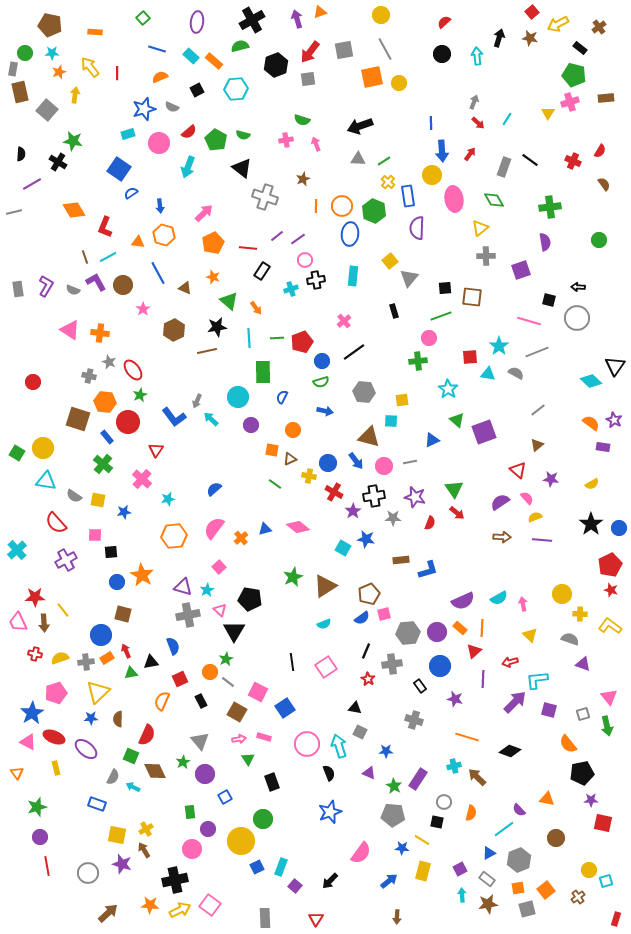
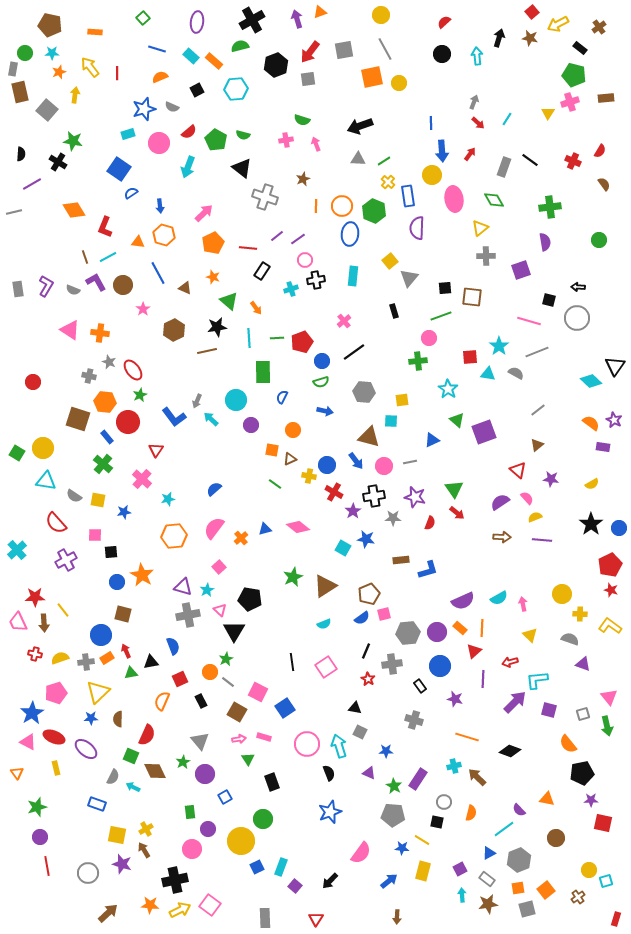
cyan circle at (238, 397): moved 2 px left, 3 px down
blue circle at (328, 463): moved 1 px left, 2 px down
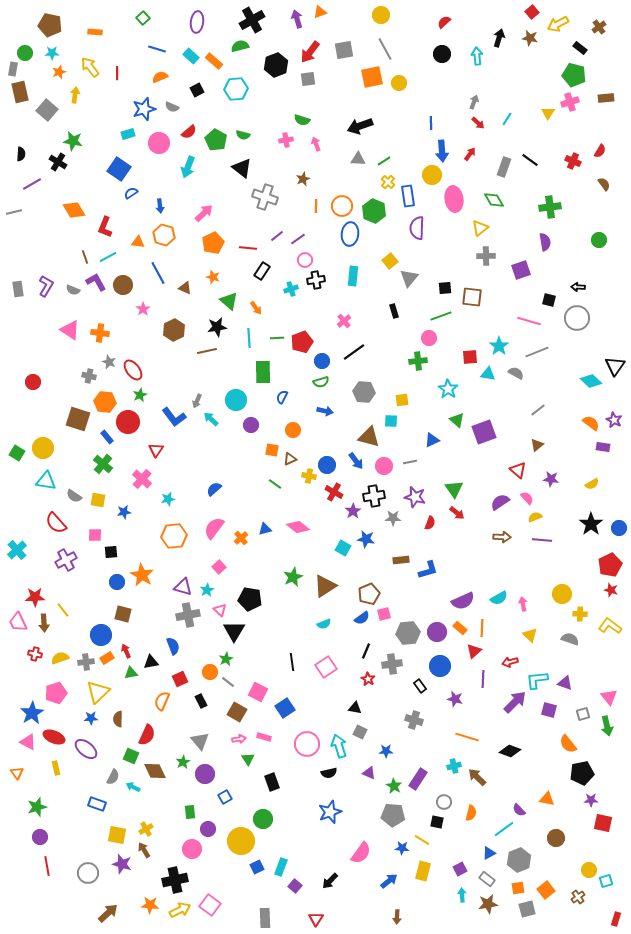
purple triangle at (583, 664): moved 18 px left, 19 px down
black semicircle at (329, 773): rotated 98 degrees clockwise
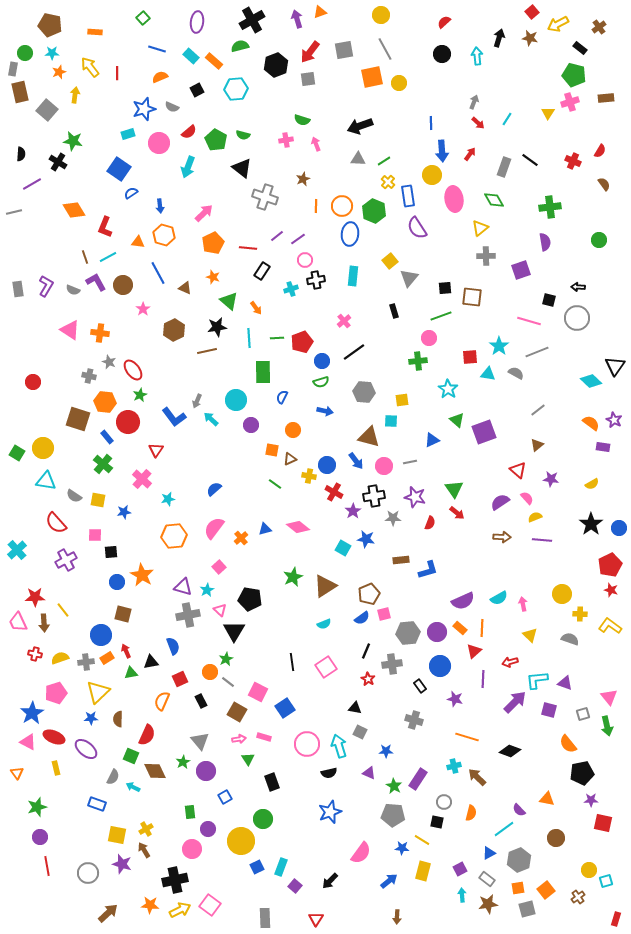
purple semicircle at (417, 228): rotated 35 degrees counterclockwise
purple circle at (205, 774): moved 1 px right, 3 px up
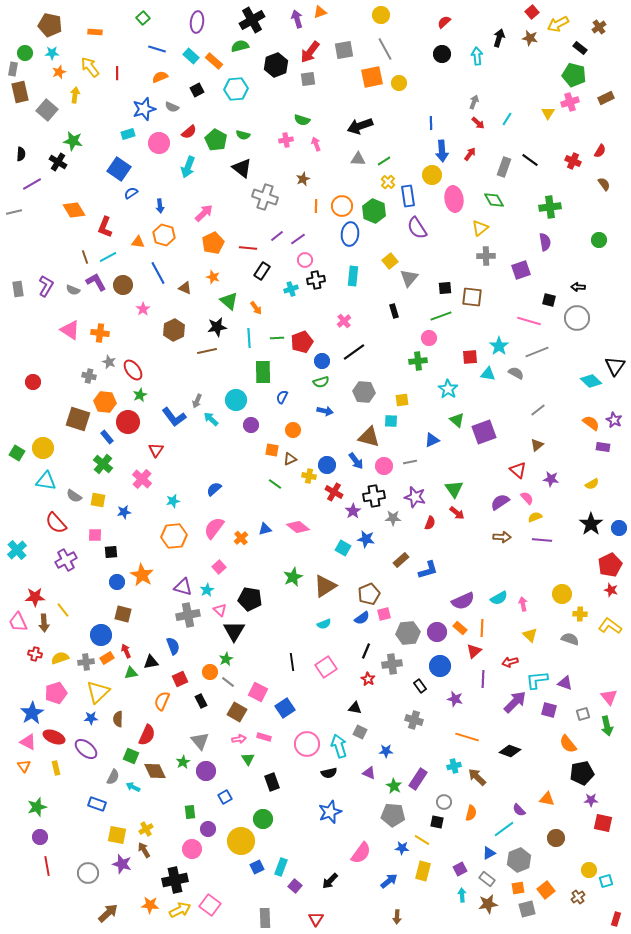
brown rectangle at (606, 98): rotated 21 degrees counterclockwise
cyan star at (168, 499): moved 5 px right, 2 px down
brown rectangle at (401, 560): rotated 35 degrees counterclockwise
orange triangle at (17, 773): moved 7 px right, 7 px up
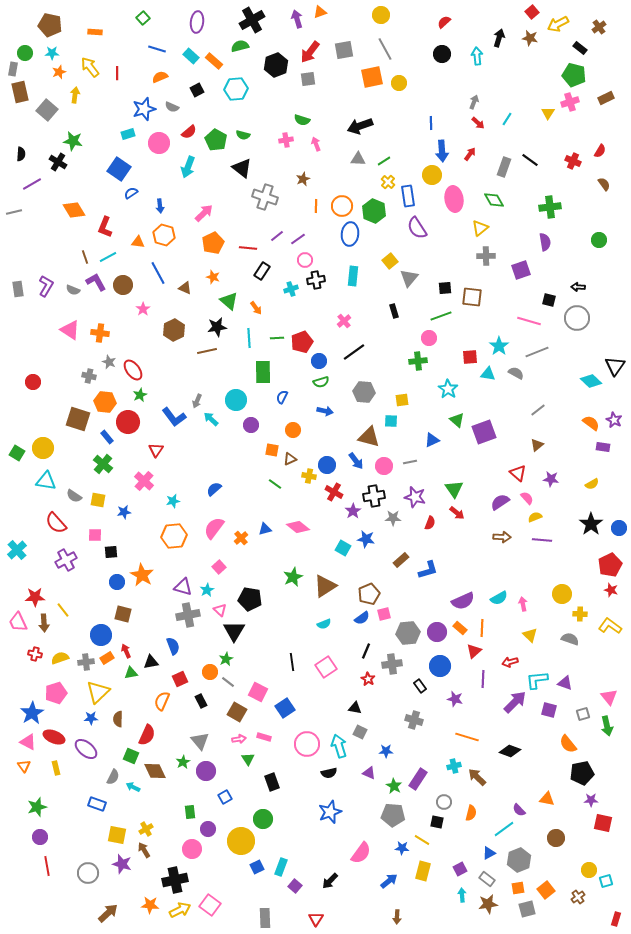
blue circle at (322, 361): moved 3 px left
red triangle at (518, 470): moved 3 px down
pink cross at (142, 479): moved 2 px right, 2 px down
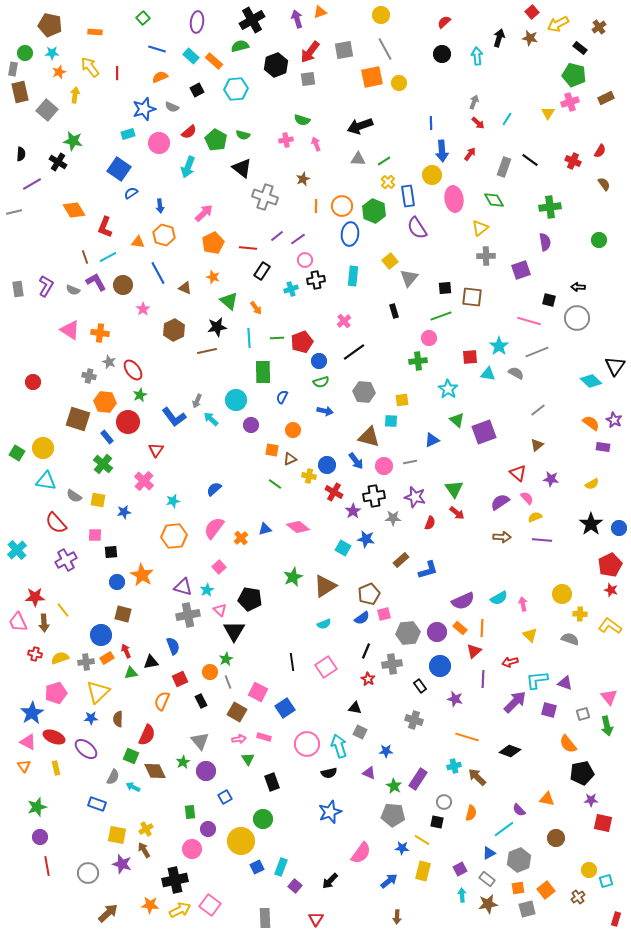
gray line at (228, 682): rotated 32 degrees clockwise
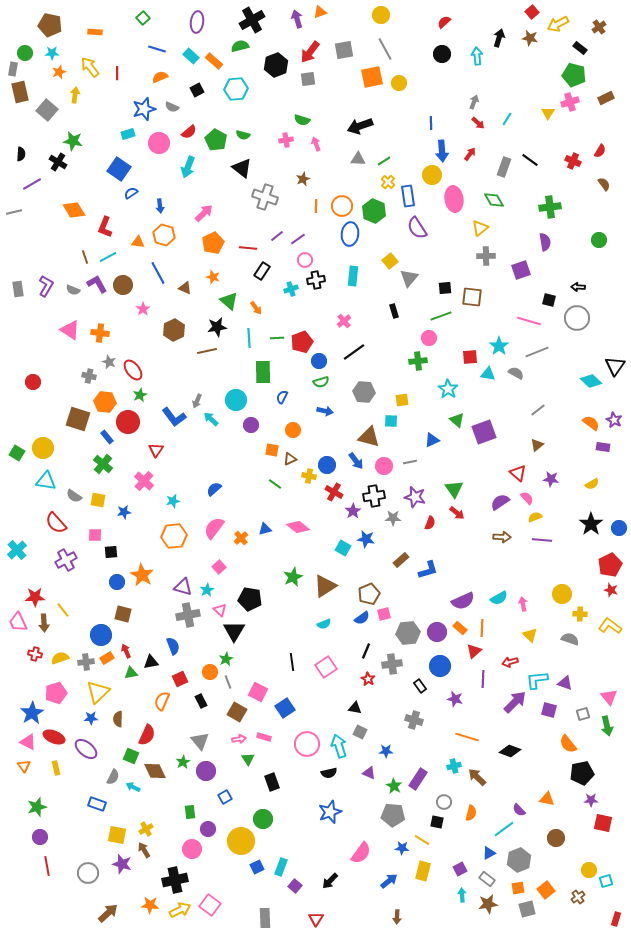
purple L-shape at (96, 282): moved 1 px right, 2 px down
